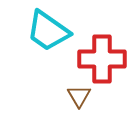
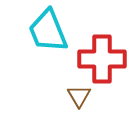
cyan trapezoid: rotated 33 degrees clockwise
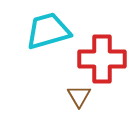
cyan trapezoid: rotated 96 degrees clockwise
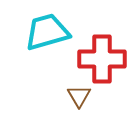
cyan trapezoid: moved 1 px left, 1 px down
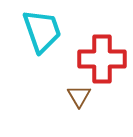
cyan trapezoid: moved 5 px left, 1 px up; rotated 87 degrees clockwise
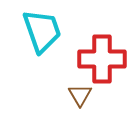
brown triangle: moved 1 px right, 1 px up
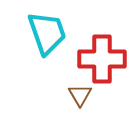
cyan trapezoid: moved 5 px right, 2 px down
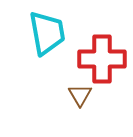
cyan trapezoid: rotated 9 degrees clockwise
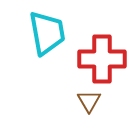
brown triangle: moved 9 px right, 6 px down
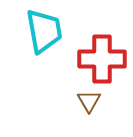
cyan trapezoid: moved 3 px left, 2 px up
